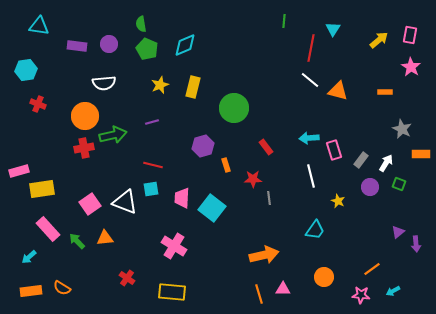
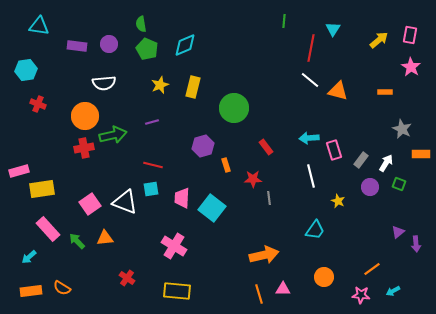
yellow rectangle at (172, 292): moved 5 px right, 1 px up
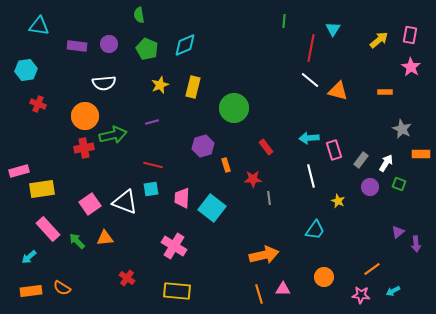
green semicircle at (141, 24): moved 2 px left, 9 px up
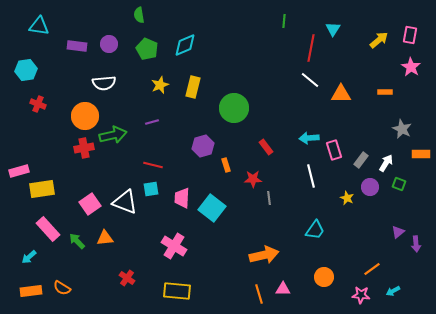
orange triangle at (338, 91): moved 3 px right, 3 px down; rotated 15 degrees counterclockwise
yellow star at (338, 201): moved 9 px right, 3 px up
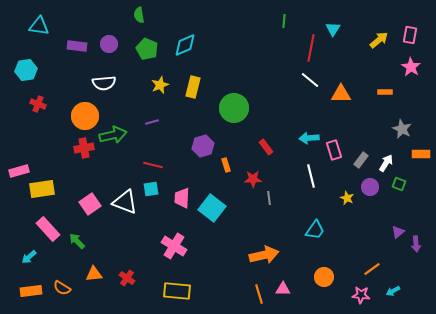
orange triangle at (105, 238): moved 11 px left, 36 px down
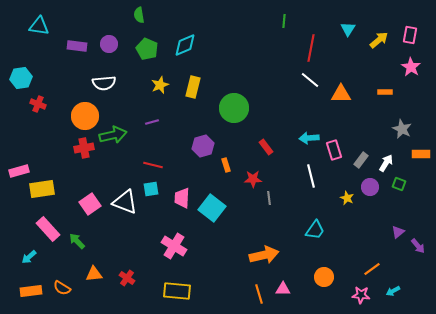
cyan triangle at (333, 29): moved 15 px right
cyan hexagon at (26, 70): moved 5 px left, 8 px down
purple arrow at (416, 244): moved 2 px right, 2 px down; rotated 35 degrees counterclockwise
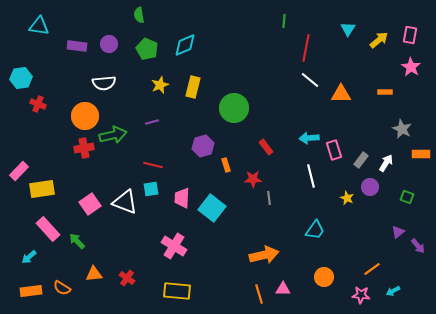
red line at (311, 48): moved 5 px left
pink rectangle at (19, 171): rotated 30 degrees counterclockwise
green square at (399, 184): moved 8 px right, 13 px down
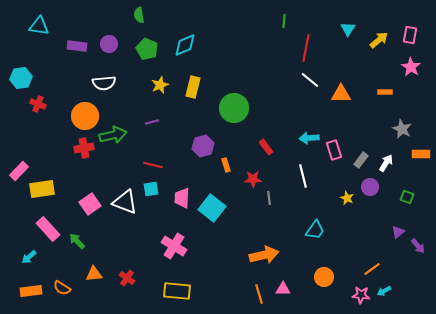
white line at (311, 176): moved 8 px left
cyan arrow at (393, 291): moved 9 px left
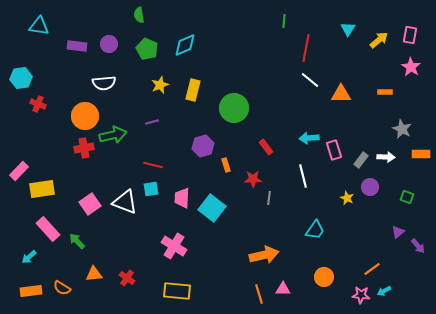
yellow rectangle at (193, 87): moved 3 px down
white arrow at (386, 163): moved 6 px up; rotated 60 degrees clockwise
gray line at (269, 198): rotated 16 degrees clockwise
